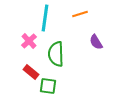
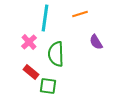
pink cross: moved 1 px down
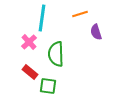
cyan line: moved 3 px left
purple semicircle: moved 10 px up; rotated 14 degrees clockwise
red rectangle: moved 1 px left
